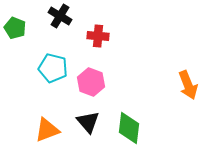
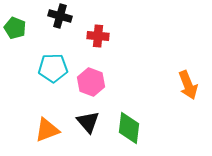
black cross: rotated 15 degrees counterclockwise
cyan pentagon: rotated 16 degrees counterclockwise
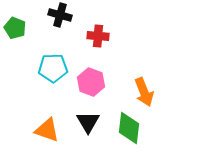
black cross: moved 1 px up
orange arrow: moved 44 px left, 7 px down
black triangle: rotated 10 degrees clockwise
orange triangle: rotated 40 degrees clockwise
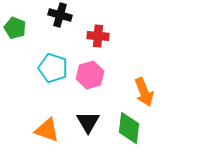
cyan pentagon: rotated 20 degrees clockwise
pink hexagon: moved 1 px left, 7 px up; rotated 24 degrees clockwise
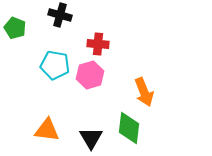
red cross: moved 8 px down
cyan pentagon: moved 2 px right, 3 px up; rotated 8 degrees counterclockwise
black triangle: moved 3 px right, 16 px down
orange triangle: rotated 12 degrees counterclockwise
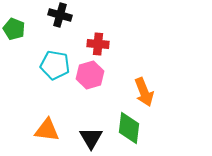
green pentagon: moved 1 px left, 1 px down
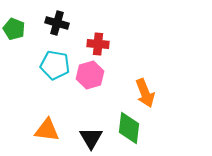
black cross: moved 3 px left, 8 px down
orange arrow: moved 1 px right, 1 px down
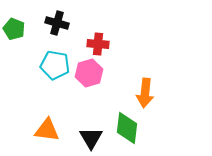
pink hexagon: moved 1 px left, 2 px up
orange arrow: rotated 28 degrees clockwise
green diamond: moved 2 px left
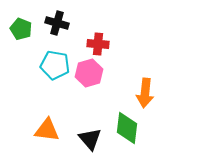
green pentagon: moved 7 px right
black triangle: moved 1 px left, 1 px down; rotated 10 degrees counterclockwise
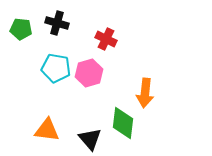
green pentagon: rotated 15 degrees counterclockwise
red cross: moved 8 px right, 5 px up; rotated 20 degrees clockwise
cyan pentagon: moved 1 px right, 3 px down
green diamond: moved 4 px left, 5 px up
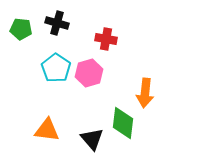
red cross: rotated 15 degrees counterclockwise
cyan pentagon: rotated 24 degrees clockwise
black triangle: moved 2 px right
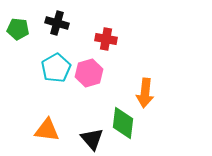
green pentagon: moved 3 px left
cyan pentagon: rotated 8 degrees clockwise
